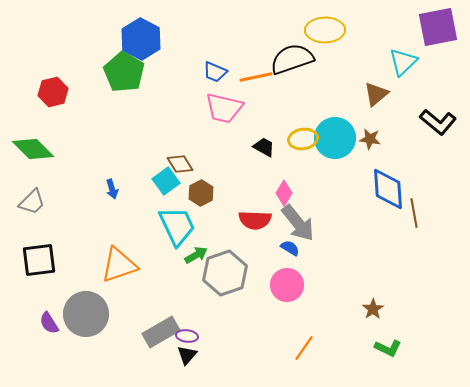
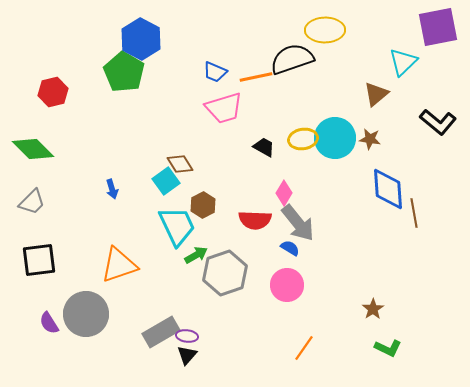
pink trapezoid at (224, 108): rotated 30 degrees counterclockwise
brown hexagon at (201, 193): moved 2 px right, 12 px down
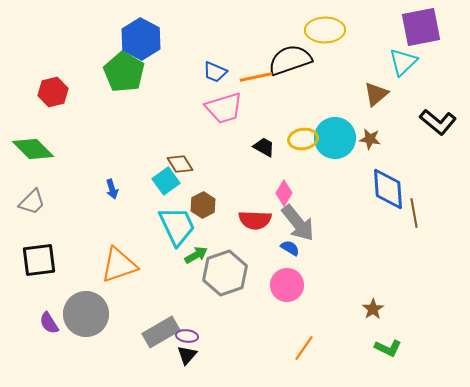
purple square at (438, 27): moved 17 px left
black semicircle at (292, 59): moved 2 px left, 1 px down
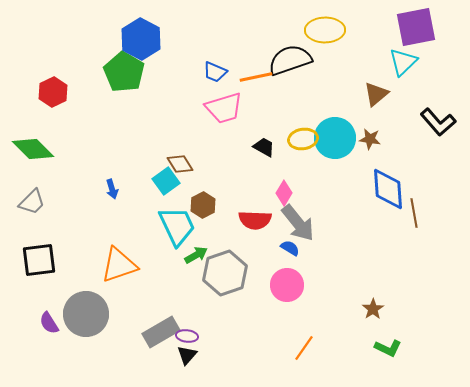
purple square at (421, 27): moved 5 px left
red hexagon at (53, 92): rotated 12 degrees counterclockwise
black L-shape at (438, 122): rotated 9 degrees clockwise
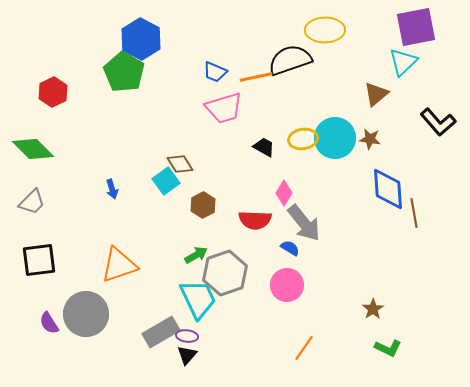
gray arrow at (298, 223): moved 6 px right
cyan trapezoid at (177, 226): moved 21 px right, 73 px down
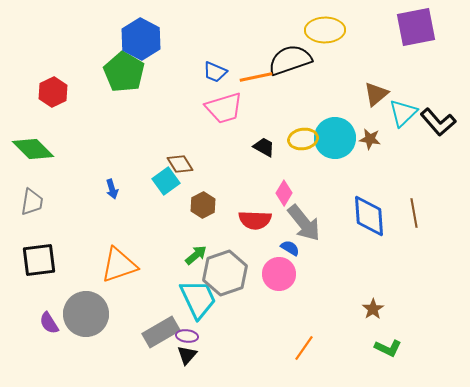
cyan triangle at (403, 62): moved 51 px down
blue diamond at (388, 189): moved 19 px left, 27 px down
gray trapezoid at (32, 202): rotated 36 degrees counterclockwise
green arrow at (196, 255): rotated 10 degrees counterclockwise
pink circle at (287, 285): moved 8 px left, 11 px up
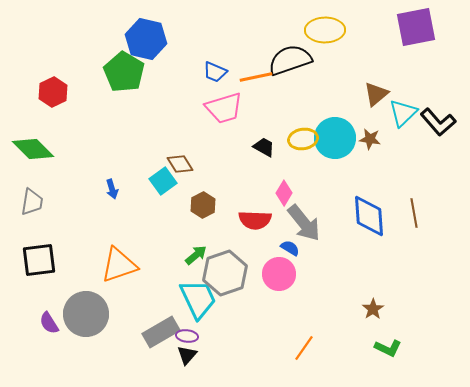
blue hexagon at (141, 39): moved 5 px right; rotated 15 degrees counterclockwise
cyan square at (166, 181): moved 3 px left
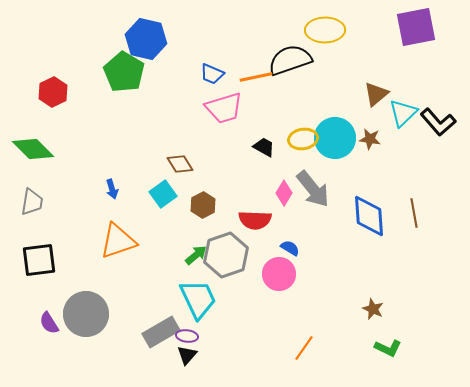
blue trapezoid at (215, 72): moved 3 px left, 2 px down
cyan square at (163, 181): moved 13 px down
gray arrow at (304, 223): moved 9 px right, 34 px up
orange triangle at (119, 265): moved 1 px left, 24 px up
gray hexagon at (225, 273): moved 1 px right, 18 px up
brown star at (373, 309): rotated 15 degrees counterclockwise
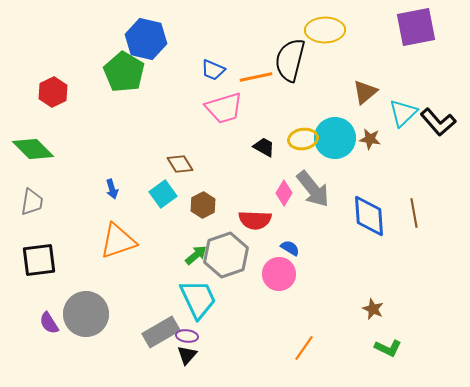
black semicircle at (290, 60): rotated 57 degrees counterclockwise
blue trapezoid at (212, 74): moved 1 px right, 4 px up
brown triangle at (376, 94): moved 11 px left, 2 px up
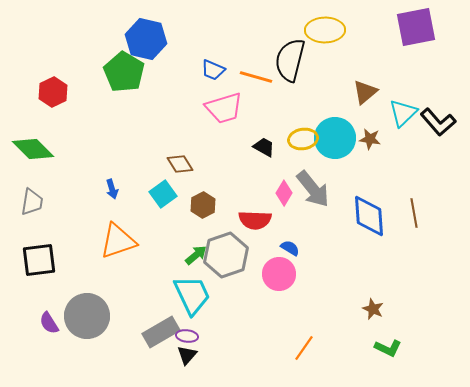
orange line at (256, 77): rotated 28 degrees clockwise
cyan trapezoid at (198, 299): moved 6 px left, 4 px up
gray circle at (86, 314): moved 1 px right, 2 px down
